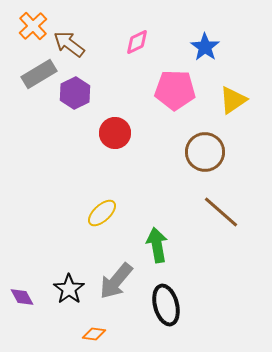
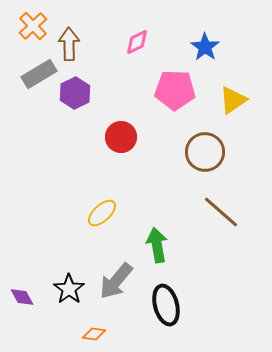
brown arrow: rotated 52 degrees clockwise
red circle: moved 6 px right, 4 px down
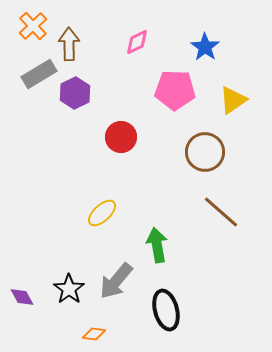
black ellipse: moved 5 px down
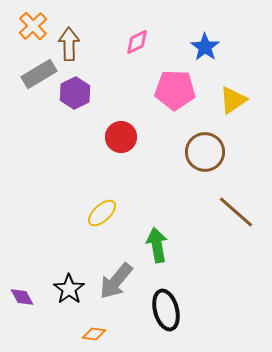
brown line: moved 15 px right
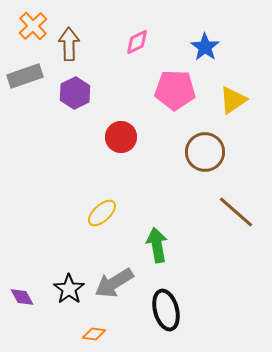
gray rectangle: moved 14 px left, 2 px down; rotated 12 degrees clockwise
gray arrow: moved 2 px left, 2 px down; rotated 18 degrees clockwise
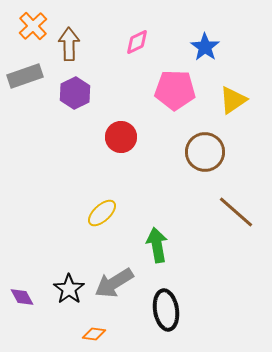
black ellipse: rotated 6 degrees clockwise
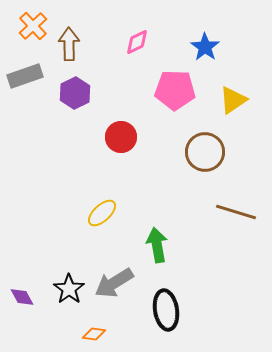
brown line: rotated 24 degrees counterclockwise
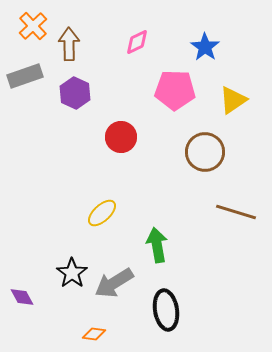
purple hexagon: rotated 8 degrees counterclockwise
black star: moved 3 px right, 16 px up
